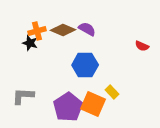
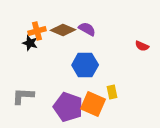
yellow rectangle: rotated 32 degrees clockwise
purple pentagon: rotated 20 degrees counterclockwise
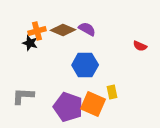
red semicircle: moved 2 px left
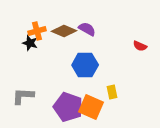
brown diamond: moved 1 px right, 1 px down
orange square: moved 2 px left, 3 px down
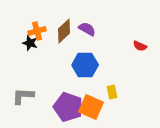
brown diamond: rotated 65 degrees counterclockwise
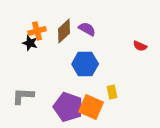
blue hexagon: moved 1 px up
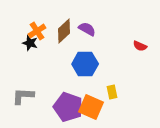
orange cross: rotated 18 degrees counterclockwise
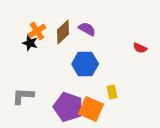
brown diamond: moved 1 px left, 1 px down
red semicircle: moved 2 px down
orange square: moved 2 px down
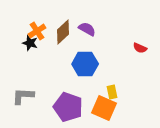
orange square: moved 13 px right, 1 px up
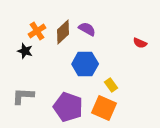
black star: moved 5 px left, 8 px down
red semicircle: moved 5 px up
yellow rectangle: moved 1 px left, 7 px up; rotated 24 degrees counterclockwise
